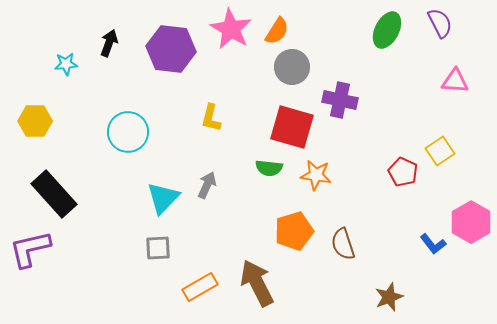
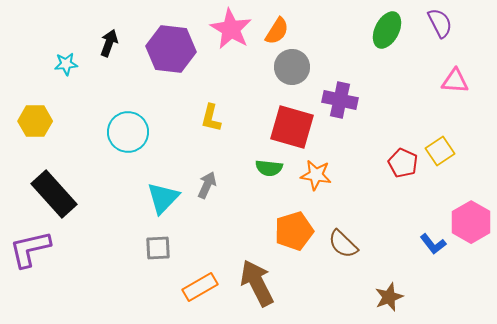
red pentagon: moved 9 px up
brown semicircle: rotated 28 degrees counterclockwise
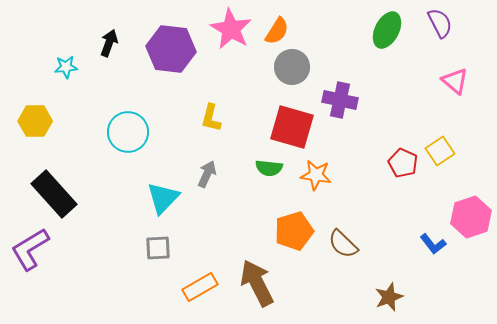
cyan star: moved 3 px down
pink triangle: rotated 36 degrees clockwise
gray arrow: moved 11 px up
pink hexagon: moved 5 px up; rotated 12 degrees clockwise
purple L-shape: rotated 18 degrees counterclockwise
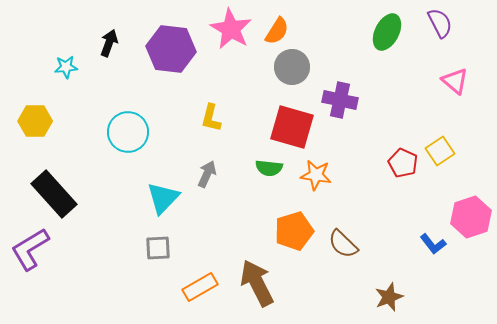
green ellipse: moved 2 px down
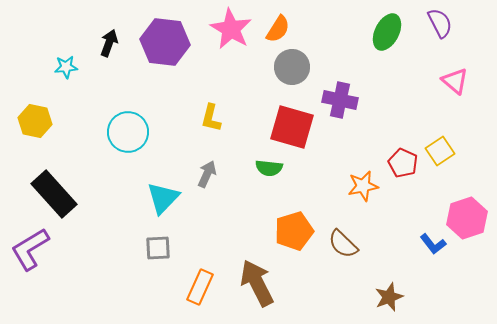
orange semicircle: moved 1 px right, 2 px up
purple hexagon: moved 6 px left, 7 px up
yellow hexagon: rotated 12 degrees clockwise
orange star: moved 47 px right, 11 px down; rotated 20 degrees counterclockwise
pink hexagon: moved 4 px left, 1 px down
orange rectangle: rotated 36 degrees counterclockwise
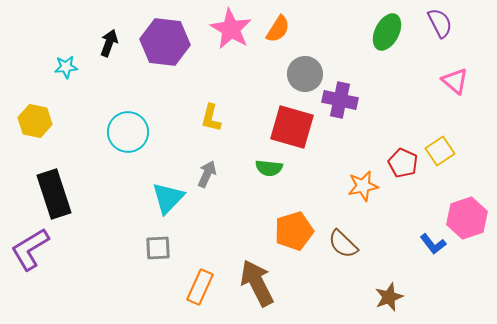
gray circle: moved 13 px right, 7 px down
black rectangle: rotated 24 degrees clockwise
cyan triangle: moved 5 px right
